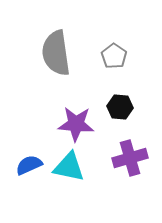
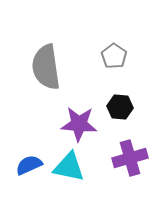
gray semicircle: moved 10 px left, 14 px down
purple star: moved 3 px right
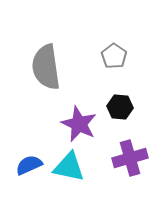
purple star: rotated 21 degrees clockwise
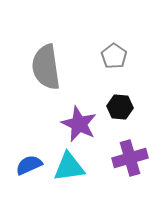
cyan triangle: rotated 20 degrees counterclockwise
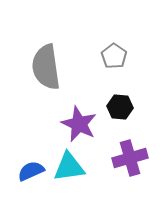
blue semicircle: moved 2 px right, 6 px down
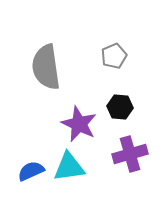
gray pentagon: rotated 15 degrees clockwise
purple cross: moved 4 px up
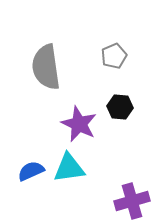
purple cross: moved 2 px right, 47 px down
cyan triangle: moved 1 px down
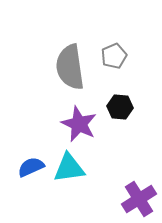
gray semicircle: moved 24 px right
blue semicircle: moved 4 px up
purple cross: moved 7 px right, 2 px up; rotated 16 degrees counterclockwise
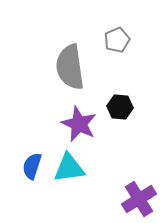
gray pentagon: moved 3 px right, 16 px up
blue semicircle: moved 1 px right, 1 px up; rotated 48 degrees counterclockwise
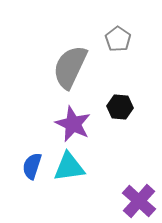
gray pentagon: moved 1 px right, 1 px up; rotated 15 degrees counterclockwise
gray semicircle: rotated 33 degrees clockwise
purple star: moved 6 px left
cyan triangle: moved 1 px up
purple cross: moved 2 px down; rotated 16 degrees counterclockwise
